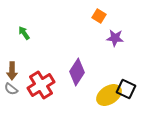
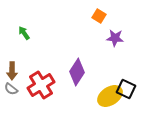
yellow ellipse: moved 1 px right, 1 px down
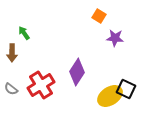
brown arrow: moved 18 px up
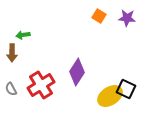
green arrow: moved 1 px left, 2 px down; rotated 64 degrees counterclockwise
purple star: moved 12 px right, 20 px up
gray semicircle: rotated 24 degrees clockwise
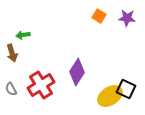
brown arrow: rotated 18 degrees counterclockwise
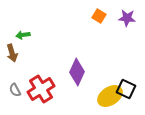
purple diamond: rotated 8 degrees counterclockwise
red cross: moved 4 px down
gray semicircle: moved 4 px right, 1 px down
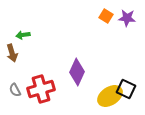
orange square: moved 7 px right
red cross: rotated 16 degrees clockwise
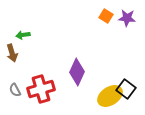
black square: rotated 12 degrees clockwise
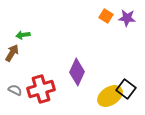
brown arrow: rotated 132 degrees counterclockwise
gray semicircle: rotated 144 degrees clockwise
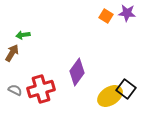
purple star: moved 5 px up
purple diamond: rotated 12 degrees clockwise
